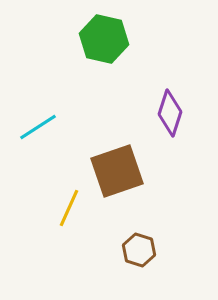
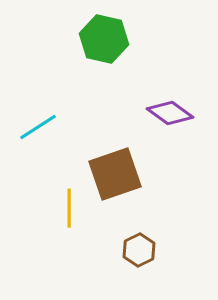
purple diamond: rotated 72 degrees counterclockwise
brown square: moved 2 px left, 3 px down
yellow line: rotated 24 degrees counterclockwise
brown hexagon: rotated 16 degrees clockwise
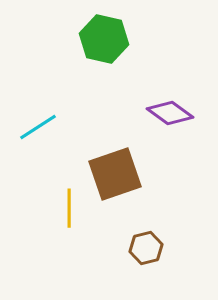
brown hexagon: moved 7 px right, 2 px up; rotated 12 degrees clockwise
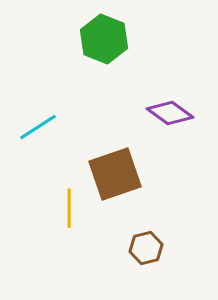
green hexagon: rotated 9 degrees clockwise
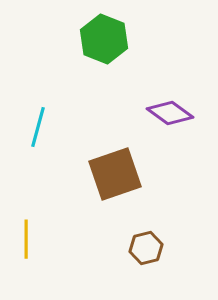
cyan line: rotated 42 degrees counterclockwise
yellow line: moved 43 px left, 31 px down
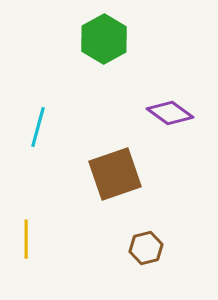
green hexagon: rotated 9 degrees clockwise
